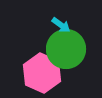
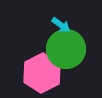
pink hexagon: rotated 9 degrees clockwise
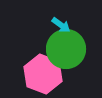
pink hexagon: moved 1 px right, 1 px down; rotated 12 degrees counterclockwise
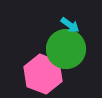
cyan arrow: moved 9 px right
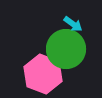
cyan arrow: moved 3 px right, 1 px up
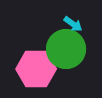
pink hexagon: moved 7 px left, 5 px up; rotated 21 degrees counterclockwise
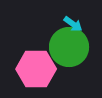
green circle: moved 3 px right, 2 px up
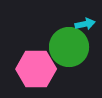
cyan arrow: moved 12 px right; rotated 48 degrees counterclockwise
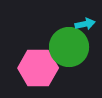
pink hexagon: moved 2 px right, 1 px up
